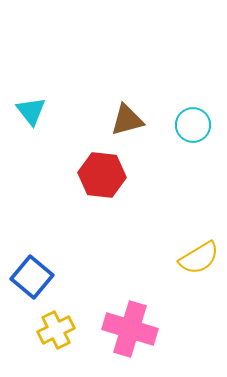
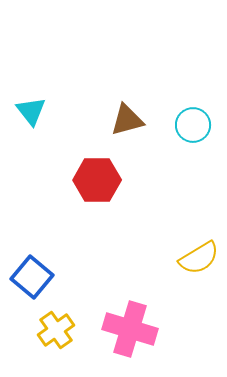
red hexagon: moved 5 px left, 5 px down; rotated 6 degrees counterclockwise
yellow cross: rotated 9 degrees counterclockwise
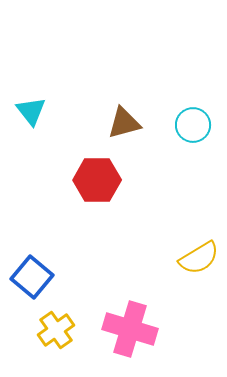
brown triangle: moved 3 px left, 3 px down
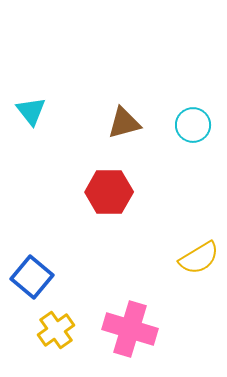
red hexagon: moved 12 px right, 12 px down
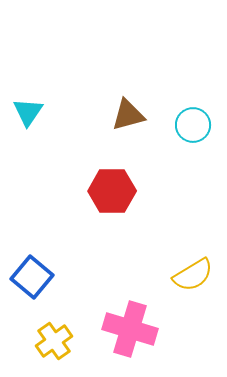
cyan triangle: moved 3 px left, 1 px down; rotated 12 degrees clockwise
brown triangle: moved 4 px right, 8 px up
red hexagon: moved 3 px right, 1 px up
yellow semicircle: moved 6 px left, 17 px down
yellow cross: moved 2 px left, 11 px down
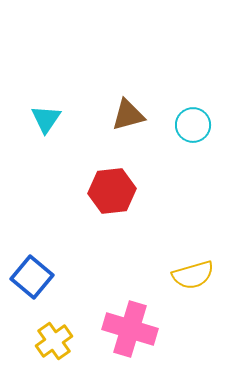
cyan triangle: moved 18 px right, 7 px down
red hexagon: rotated 6 degrees counterclockwise
yellow semicircle: rotated 15 degrees clockwise
